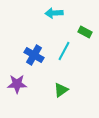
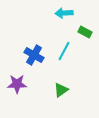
cyan arrow: moved 10 px right
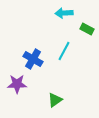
green rectangle: moved 2 px right, 3 px up
blue cross: moved 1 px left, 4 px down
green triangle: moved 6 px left, 10 px down
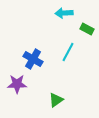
cyan line: moved 4 px right, 1 px down
green triangle: moved 1 px right
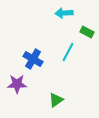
green rectangle: moved 3 px down
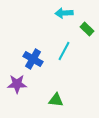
green rectangle: moved 3 px up; rotated 16 degrees clockwise
cyan line: moved 4 px left, 1 px up
green triangle: rotated 42 degrees clockwise
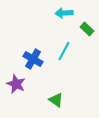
purple star: moved 1 px left; rotated 24 degrees clockwise
green triangle: rotated 28 degrees clockwise
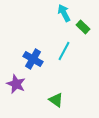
cyan arrow: rotated 66 degrees clockwise
green rectangle: moved 4 px left, 2 px up
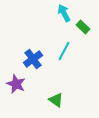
blue cross: rotated 24 degrees clockwise
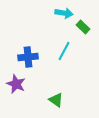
cyan arrow: rotated 126 degrees clockwise
blue cross: moved 5 px left, 2 px up; rotated 30 degrees clockwise
